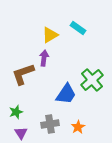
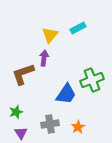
cyan rectangle: rotated 63 degrees counterclockwise
yellow triangle: rotated 18 degrees counterclockwise
green cross: rotated 20 degrees clockwise
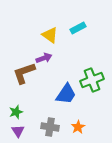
yellow triangle: rotated 36 degrees counterclockwise
purple arrow: rotated 63 degrees clockwise
brown L-shape: moved 1 px right, 1 px up
gray cross: moved 3 px down; rotated 18 degrees clockwise
purple triangle: moved 3 px left, 2 px up
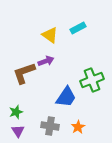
purple arrow: moved 2 px right, 3 px down
blue trapezoid: moved 3 px down
gray cross: moved 1 px up
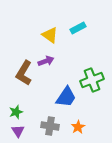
brown L-shape: rotated 40 degrees counterclockwise
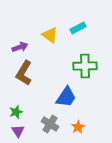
purple arrow: moved 26 px left, 14 px up
green cross: moved 7 px left, 14 px up; rotated 20 degrees clockwise
gray cross: moved 2 px up; rotated 24 degrees clockwise
